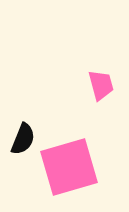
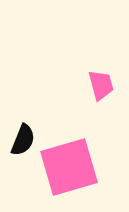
black semicircle: moved 1 px down
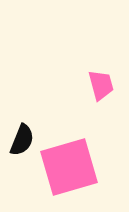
black semicircle: moved 1 px left
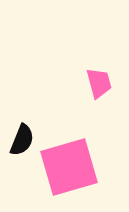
pink trapezoid: moved 2 px left, 2 px up
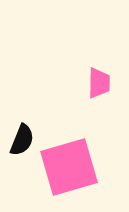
pink trapezoid: rotated 16 degrees clockwise
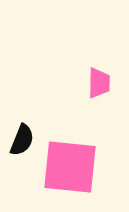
pink square: moved 1 px right; rotated 22 degrees clockwise
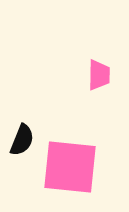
pink trapezoid: moved 8 px up
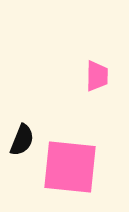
pink trapezoid: moved 2 px left, 1 px down
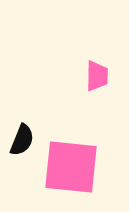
pink square: moved 1 px right
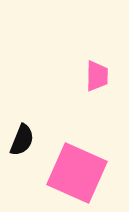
pink square: moved 6 px right, 6 px down; rotated 18 degrees clockwise
